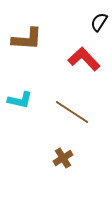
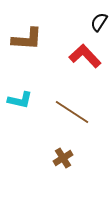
red L-shape: moved 1 px right, 3 px up
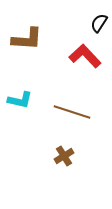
black semicircle: moved 1 px down
brown line: rotated 15 degrees counterclockwise
brown cross: moved 1 px right, 2 px up
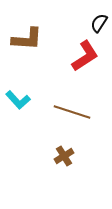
red L-shape: rotated 100 degrees clockwise
cyan L-shape: moved 2 px left; rotated 35 degrees clockwise
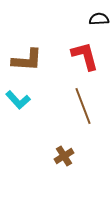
black semicircle: moved 4 px up; rotated 54 degrees clockwise
brown L-shape: moved 21 px down
red L-shape: rotated 72 degrees counterclockwise
brown line: moved 11 px right, 6 px up; rotated 51 degrees clockwise
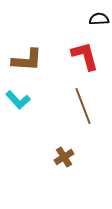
brown cross: moved 1 px down
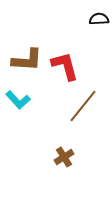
red L-shape: moved 20 px left, 10 px down
brown line: rotated 60 degrees clockwise
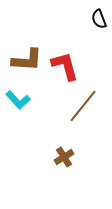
black semicircle: rotated 108 degrees counterclockwise
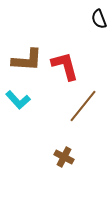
brown cross: rotated 30 degrees counterclockwise
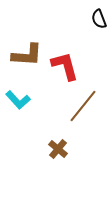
brown L-shape: moved 5 px up
brown cross: moved 6 px left, 8 px up; rotated 12 degrees clockwise
